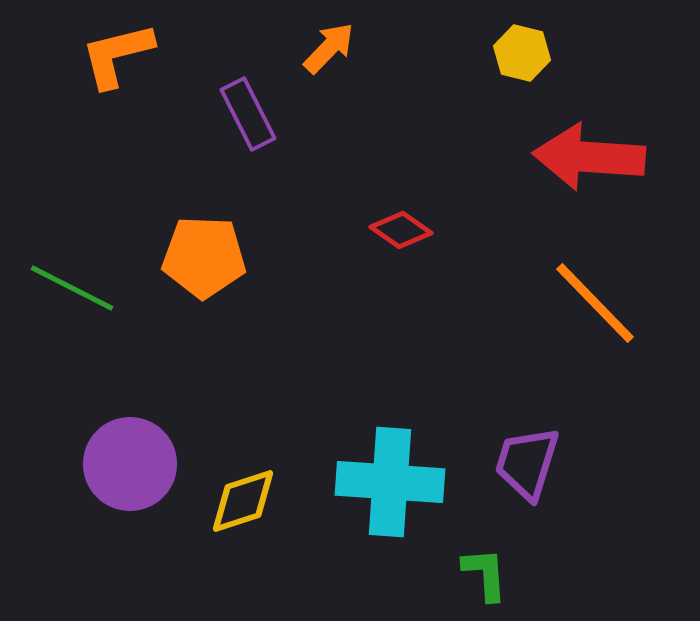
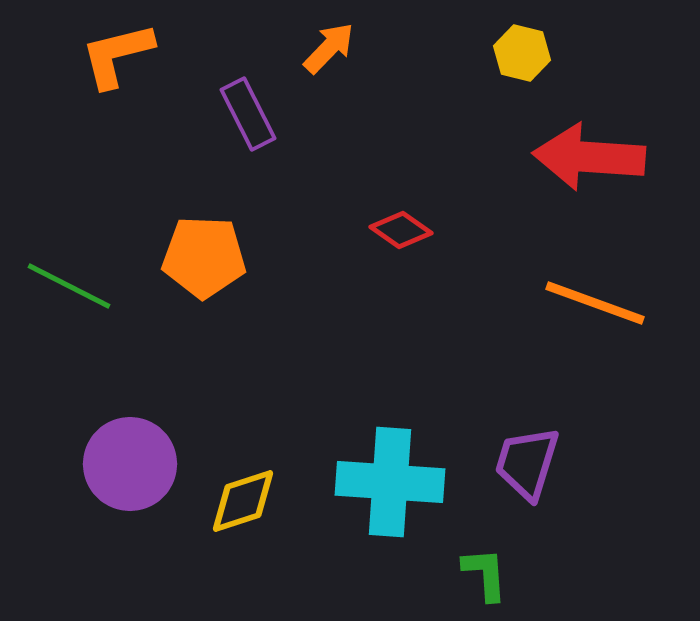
green line: moved 3 px left, 2 px up
orange line: rotated 26 degrees counterclockwise
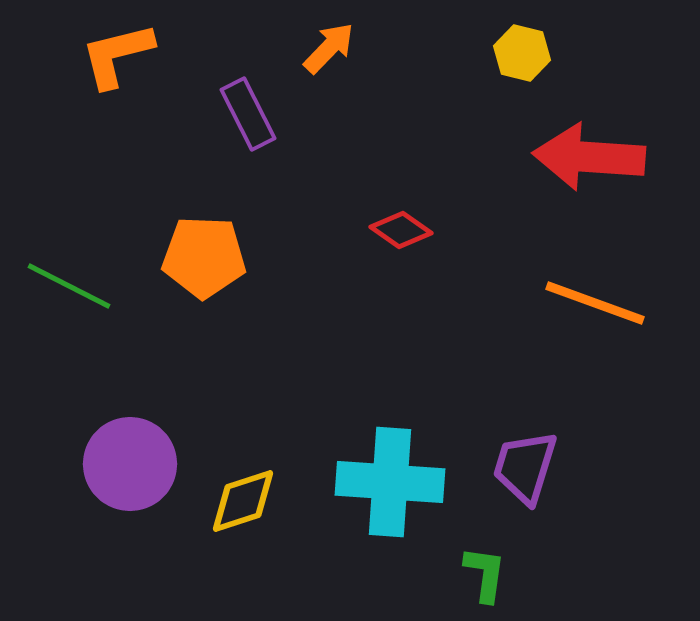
purple trapezoid: moved 2 px left, 4 px down
green L-shape: rotated 12 degrees clockwise
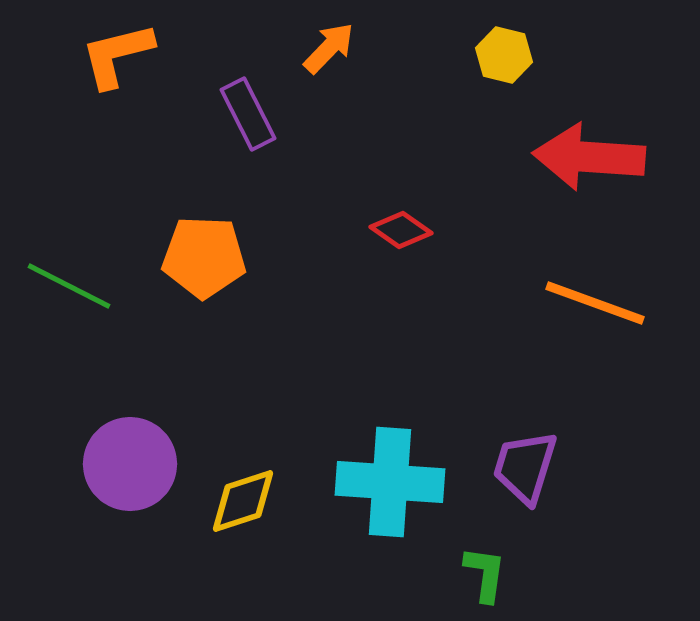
yellow hexagon: moved 18 px left, 2 px down
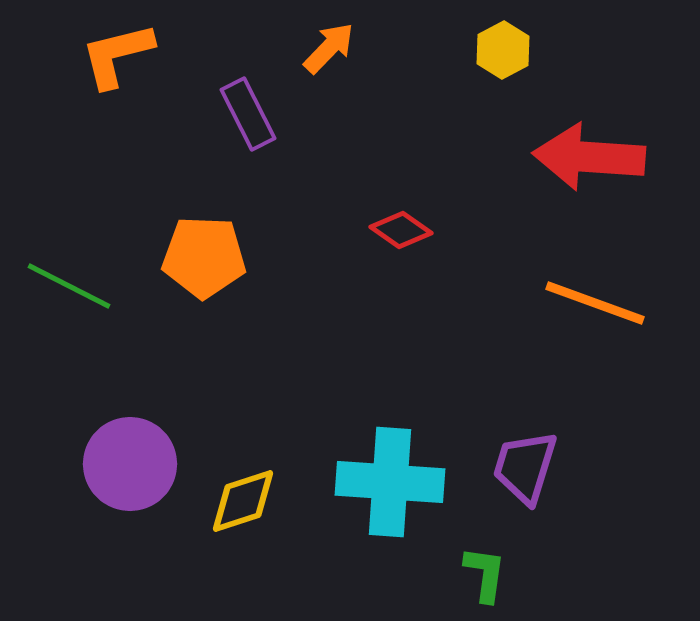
yellow hexagon: moved 1 px left, 5 px up; rotated 18 degrees clockwise
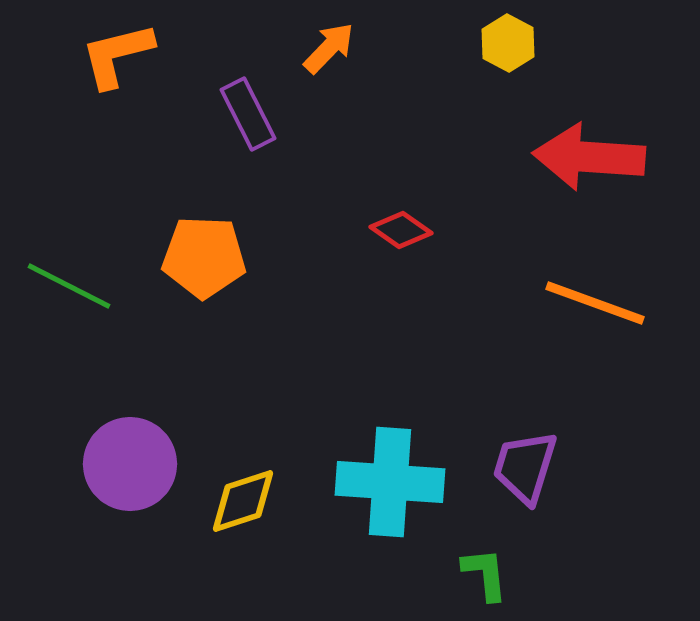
yellow hexagon: moved 5 px right, 7 px up; rotated 4 degrees counterclockwise
green L-shape: rotated 14 degrees counterclockwise
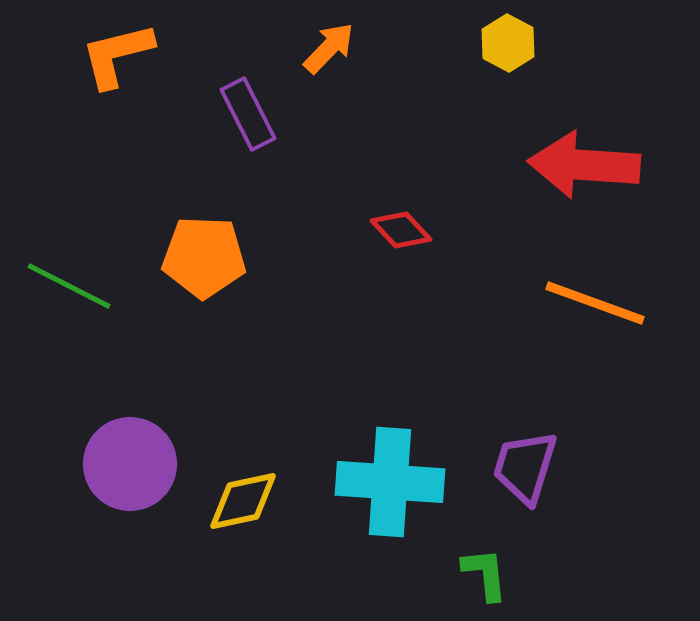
red arrow: moved 5 px left, 8 px down
red diamond: rotated 12 degrees clockwise
yellow diamond: rotated 6 degrees clockwise
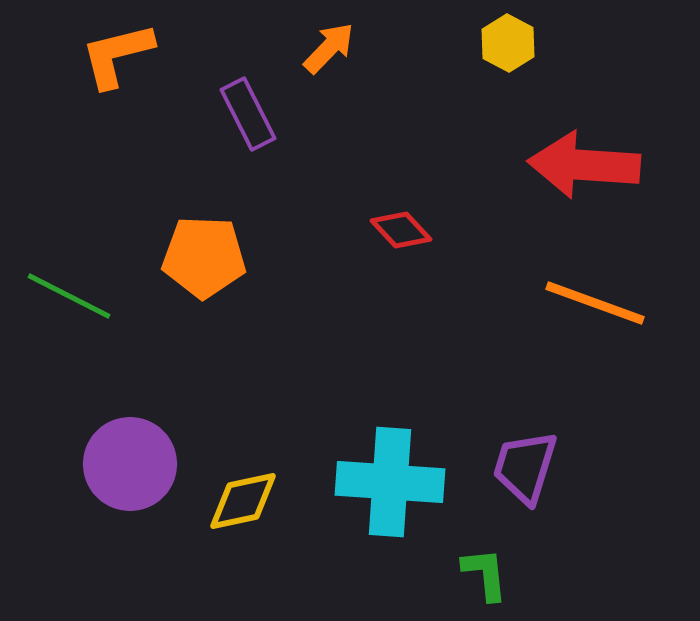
green line: moved 10 px down
